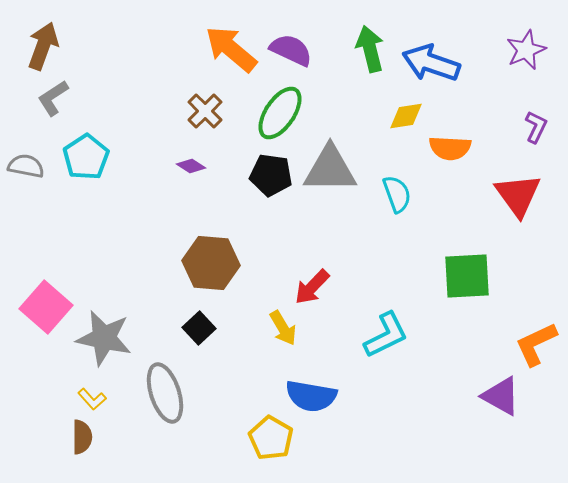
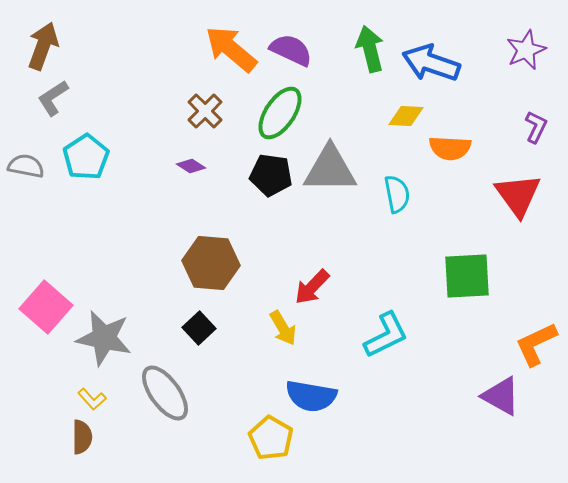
yellow diamond: rotated 12 degrees clockwise
cyan semicircle: rotated 9 degrees clockwise
gray ellipse: rotated 18 degrees counterclockwise
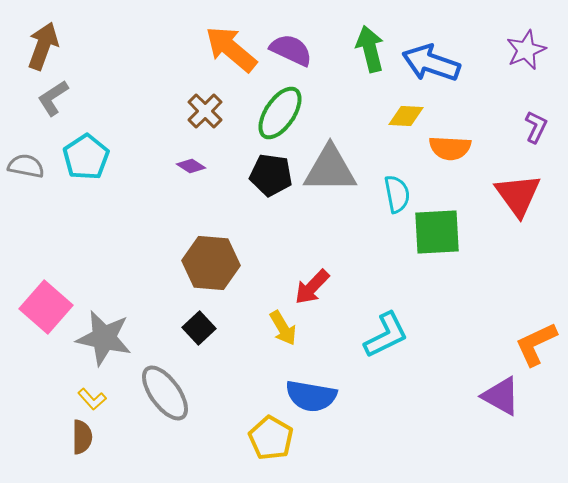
green square: moved 30 px left, 44 px up
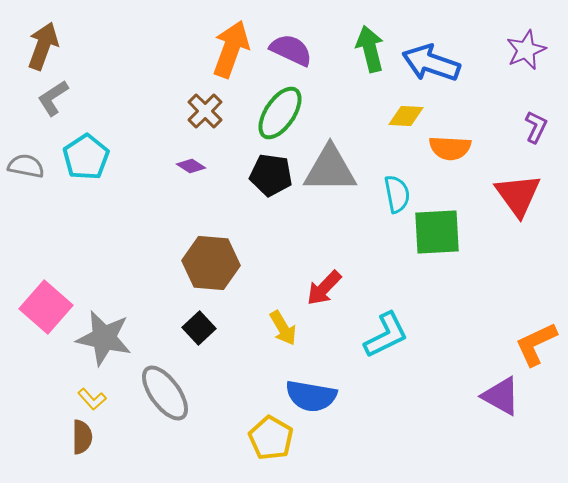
orange arrow: rotated 70 degrees clockwise
red arrow: moved 12 px right, 1 px down
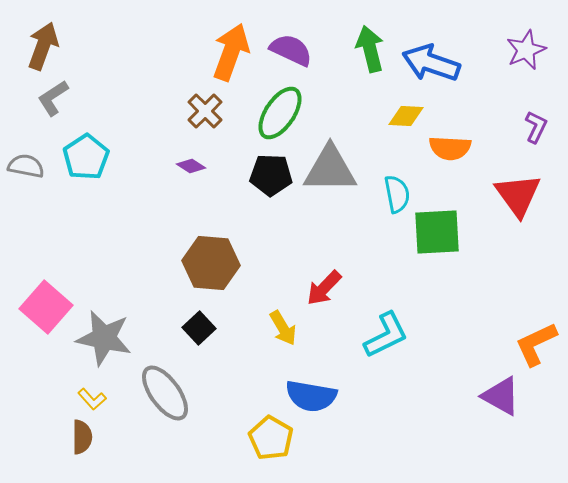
orange arrow: moved 3 px down
black pentagon: rotated 6 degrees counterclockwise
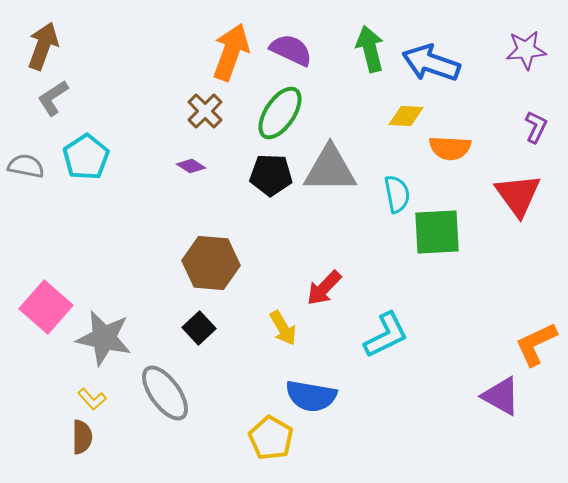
purple star: rotated 18 degrees clockwise
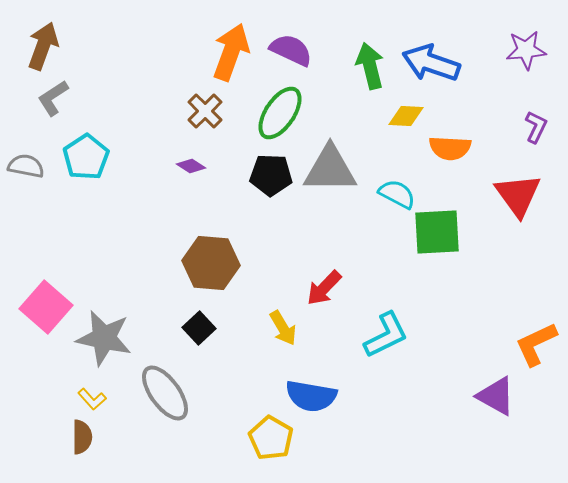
green arrow: moved 17 px down
cyan semicircle: rotated 51 degrees counterclockwise
purple triangle: moved 5 px left
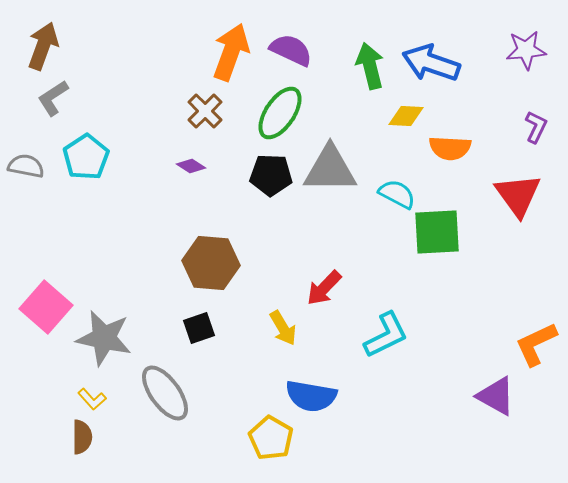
black square: rotated 24 degrees clockwise
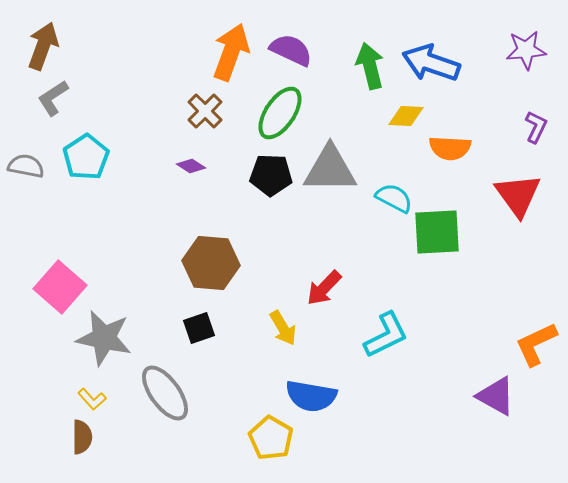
cyan semicircle: moved 3 px left, 4 px down
pink square: moved 14 px right, 20 px up
